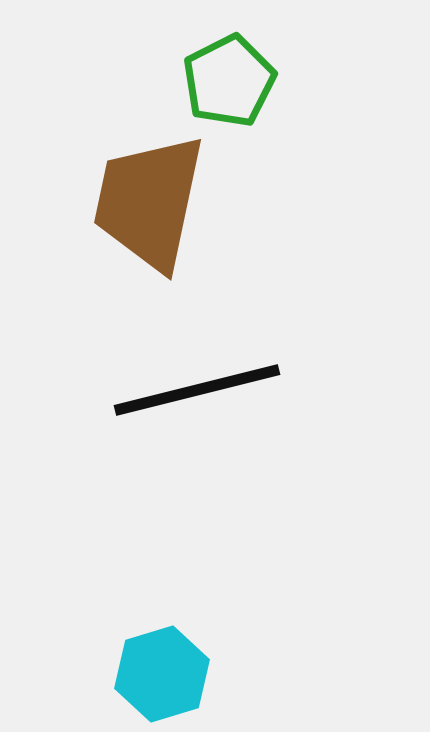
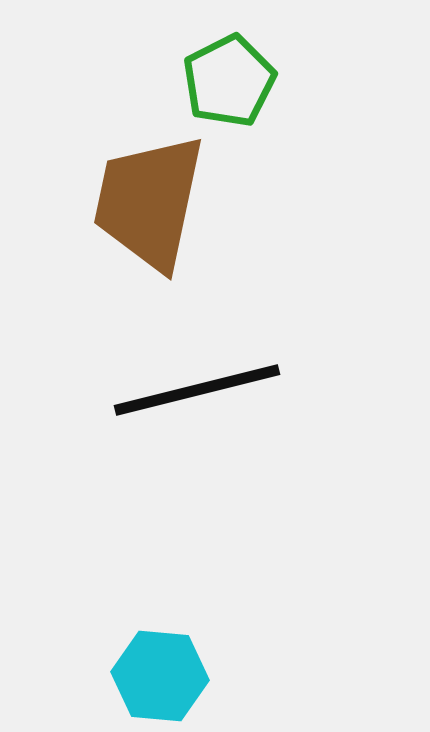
cyan hexagon: moved 2 px left, 2 px down; rotated 22 degrees clockwise
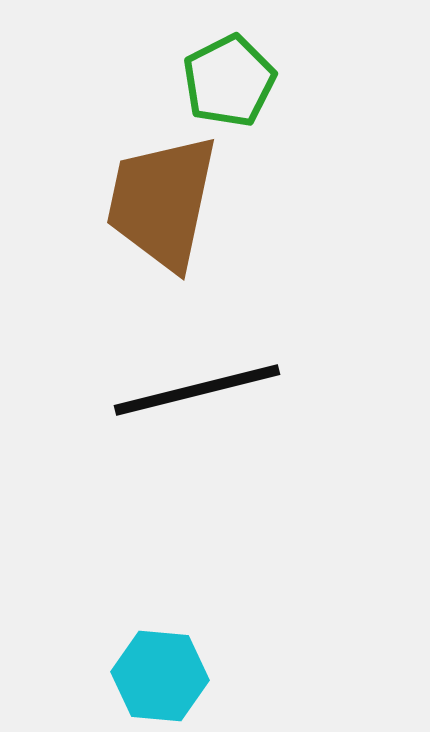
brown trapezoid: moved 13 px right
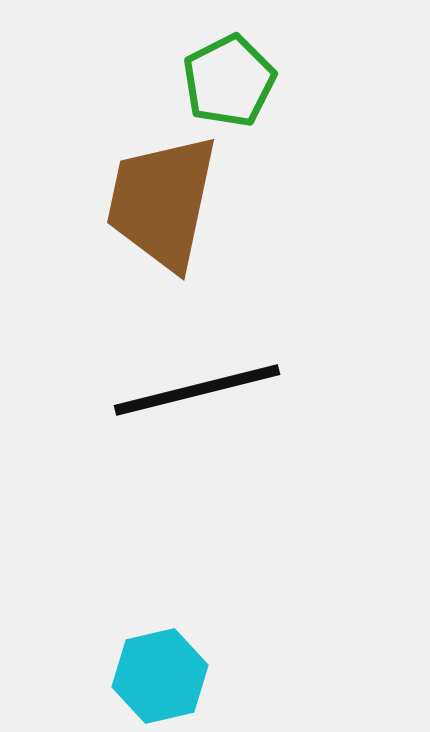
cyan hexagon: rotated 18 degrees counterclockwise
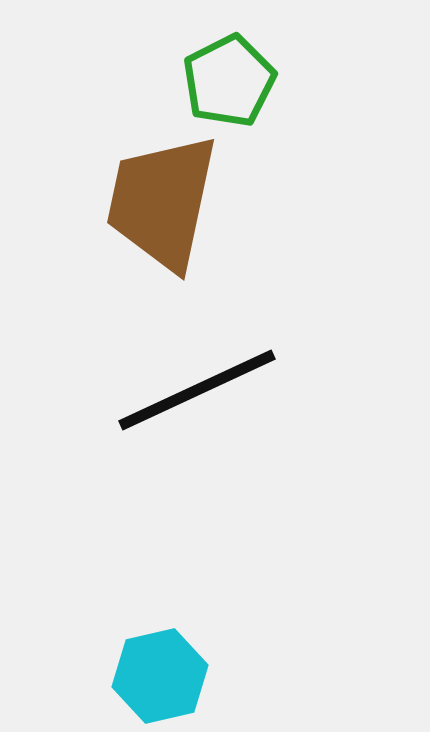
black line: rotated 11 degrees counterclockwise
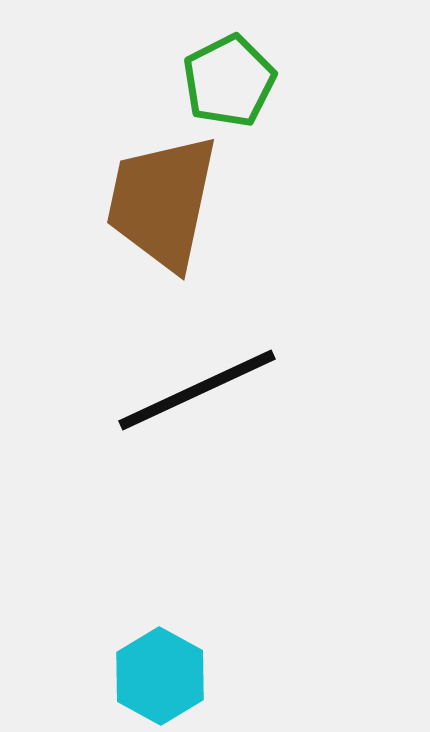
cyan hexagon: rotated 18 degrees counterclockwise
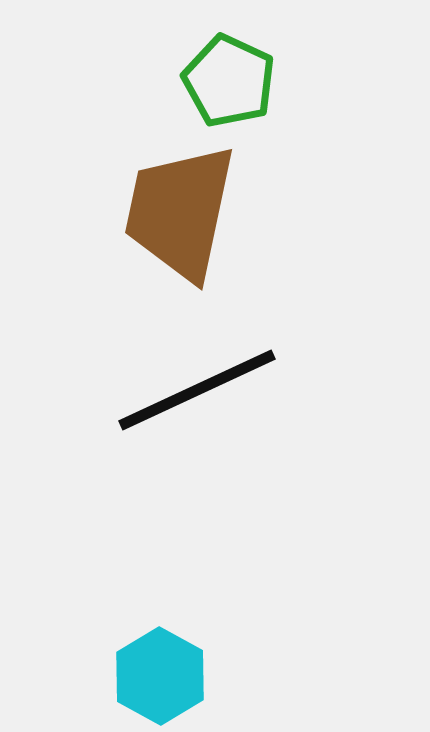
green pentagon: rotated 20 degrees counterclockwise
brown trapezoid: moved 18 px right, 10 px down
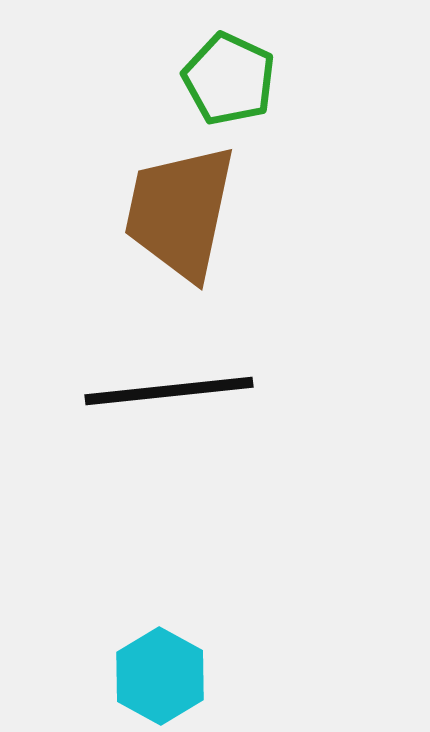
green pentagon: moved 2 px up
black line: moved 28 px left, 1 px down; rotated 19 degrees clockwise
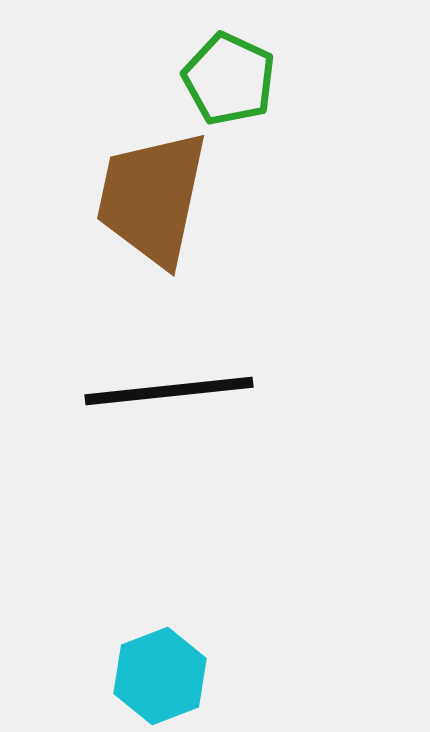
brown trapezoid: moved 28 px left, 14 px up
cyan hexagon: rotated 10 degrees clockwise
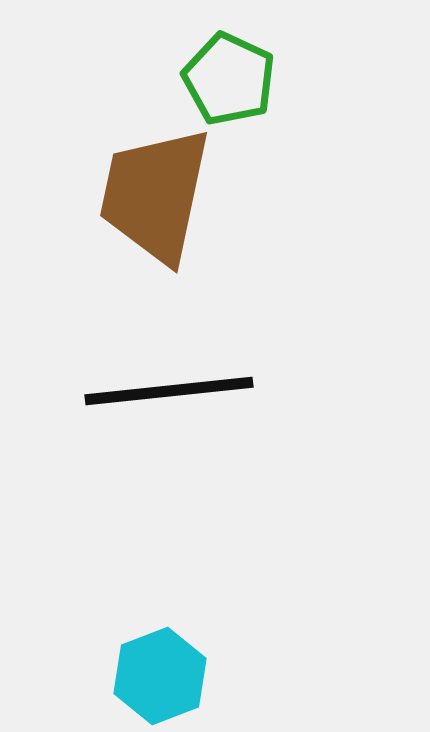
brown trapezoid: moved 3 px right, 3 px up
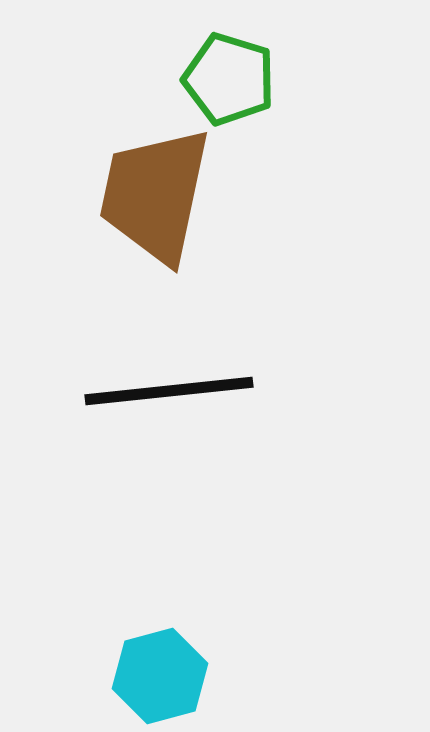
green pentagon: rotated 8 degrees counterclockwise
cyan hexagon: rotated 6 degrees clockwise
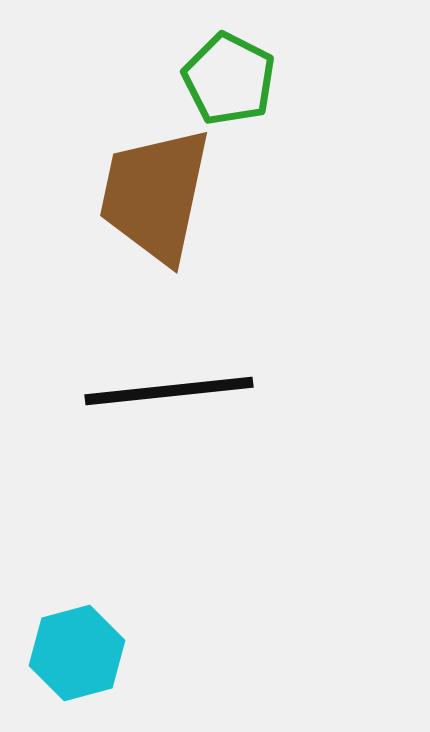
green pentagon: rotated 10 degrees clockwise
cyan hexagon: moved 83 px left, 23 px up
